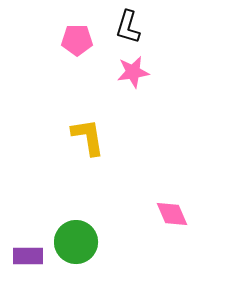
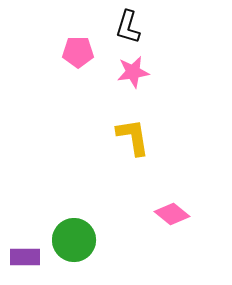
pink pentagon: moved 1 px right, 12 px down
yellow L-shape: moved 45 px right
pink diamond: rotated 28 degrees counterclockwise
green circle: moved 2 px left, 2 px up
purple rectangle: moved 3 px left, 1 px down
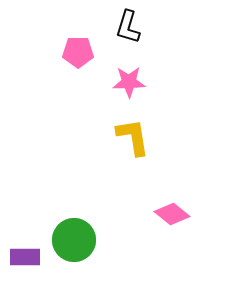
pink star: moved 4 px left, 10 px down; rotated 8 degrees clockwise
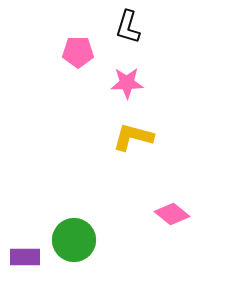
pink star: moved 2 px left, 1 px down
yellow L-shape: rotated 66 degrees counterclockwise
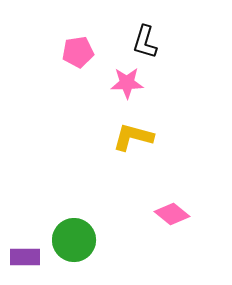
black L-shape: moved 17 px right, 15 px down
pink pentagon: rotated 8 degrees counterclockwise
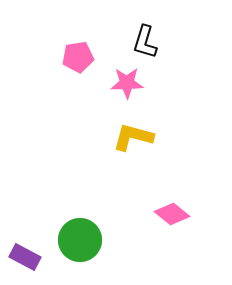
pink pentagon: moved 5 px down
green circle: moved 6 px right
purple rectangle: rotated 28 degrees clockwise
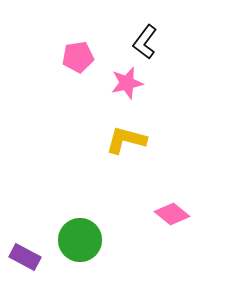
black L-shape: rotated 20 degrees clockwise
pink star: rotated 12 degrees counterclockwise
yellow L-shape: moved 7 px left, 3 px down
